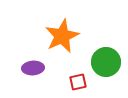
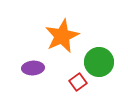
green circle: moved 7 px left
red square: rotated 24 degrees counterclockwise
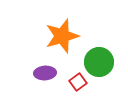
orange star: rotated 8 degrees clockwise
purple ellipse: moved 12 px right, 5 px down
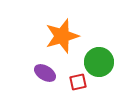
purple ellipse: rotated 35 degrees clockwise
red square: rotated 24 degrees clockwise
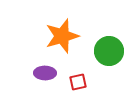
green circle: moved 10 px right, 11 px up
purple ellipse: rotated 30 degrees counterclockwise
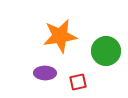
orange star: moved 2 px left; rotated 8 degrees clockwise
green circle: moved 3 px left
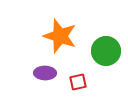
orange star: rotated 28 degrees clockwise
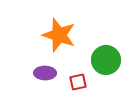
orange star: moved 1 px left, 1 px up
green circle: moved 9 px down
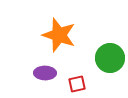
green circle: moved 4 px right, 2 px up
red square: moved 1 px left, 2 px down
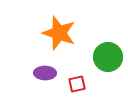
orange star: moved 2 px up
green circle: moved 2 px left, 1 px up
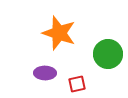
green circle: moved 3 px up
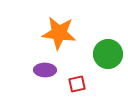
orange star: rotated 12 degrees counterclockwise
purple ellipse: moved 3 px up
